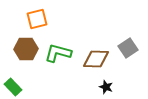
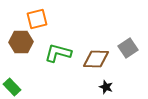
brown hexagon: moved 5 px left, 7 px up
green rectangle: moved 1 px left
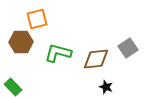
brown diamond: rotated 8 degrees counterclockwise
green rectangle: moved 1 px right
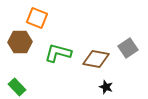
orange square: moved 1 px up; rotated 35 degrees clockwise
brown hexagon: moved 1 px left
brown diamond: rotated 16 degrees clockwise
green rectangle: moved 4 px right
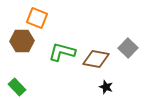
brown hexagon: moved 2 px right, 1 px up
gray square: rotated 12 degrees counterclockwise
green L-shape: moved 4 px right, 1 px up
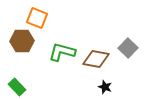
black star: moved 1 px left
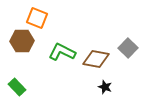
green L-shape: rotated 12 degrees clockwise
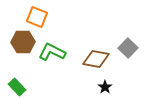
orange square: moved 1 px up
brown hexagon: moved 1 px right, 1 px down
green L-shape: moved 10 px left
black star: rotated 16 degrees clockwise
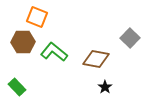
gray square: moved 2 px right, 10 px up
green L-shape: moved 2 px right; rotated 12 degrees clockwise
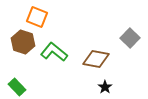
brown hexagon: rotated 20 degrees clockwise
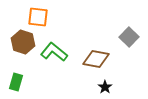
orange square: moved 1 px right; rotated 15 degrees counterclockwise
gray square: moved 1 px left, 1 px up
green rectangle: moved 1 px left, 5 px up; rotated 60 degrees clockwise
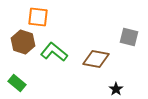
gray square: rotated 30 degrees counterclockwise
green rectangle: moved 1 px right, 1 px down; rotated 66 degrees counterclockwise
black star: moved 11 px right, 2 px down
